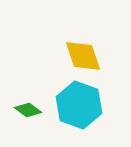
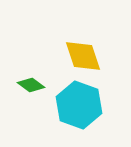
green diamond: moved 3 px right, 25 px up
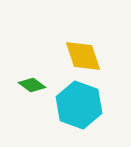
green diamond: moved 1 px right
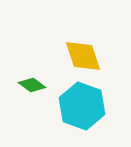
cyan hexagon: moved 3 px right, 1 px down
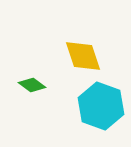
cyan hexagon: moved 19 px right
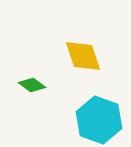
cyan hexagon: moved 2 px left, 14 px down
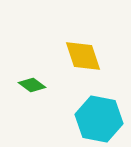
cyan hexagon: moved 1 px up; rotated 9 degrees counterclockwise
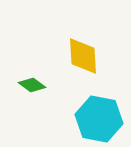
yellow diamond: rotated 15 degrees clockwise
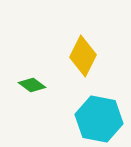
yellow diamond: rotated 30 degrees clockwise
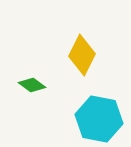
yellow diamond: moved 1 px left, 1 px up
